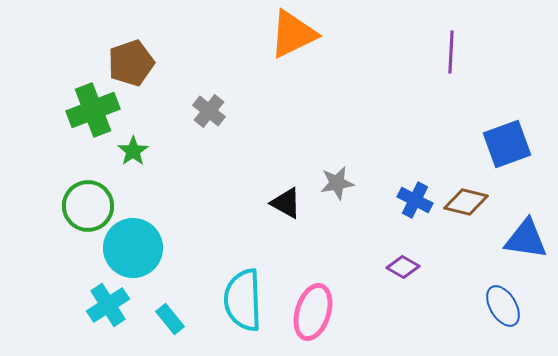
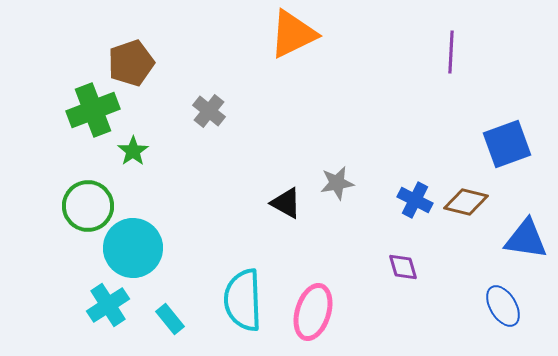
purple diamond: rotated 44 degrees clockwise
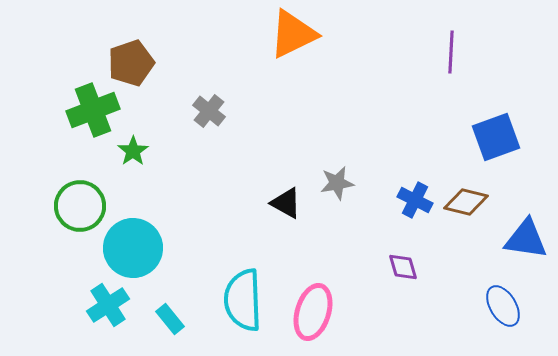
blue square: moved 11 px left, 7 px up
green circle: moved 8 px left
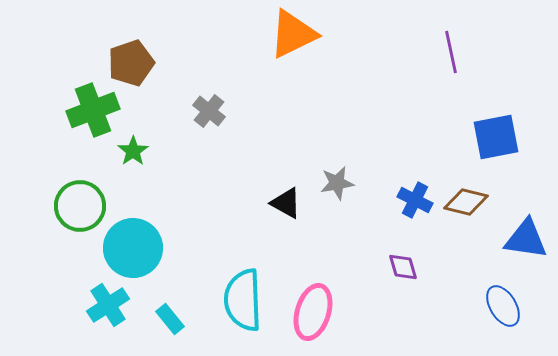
purple line: rotated 15 degrees counterclockwise
blue square: rotated 9 degrees clockwise
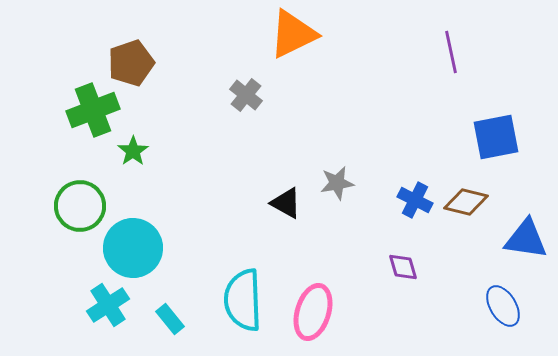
gray cross: moved 37 px right, 16 px up
